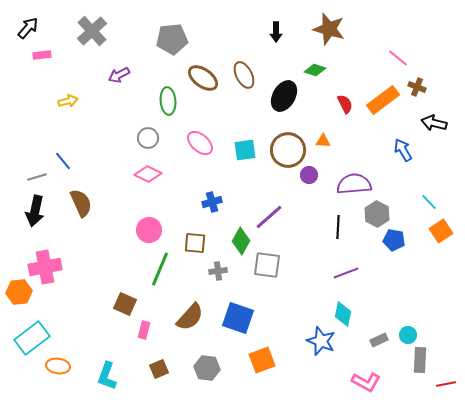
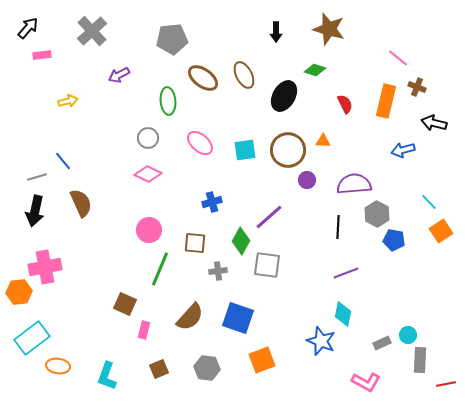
orange rectangle at (383, 100): moved 3 px right, 1 px down; rotated 40 degrees counterclockwise
blue arrow at (403, 150): rotated 75 degrees counterclockwise
purple circle at (309, 175): moved 2 px left, 5 px down
gray rectangle at (379, 340): moved 3 px right, 3 px down
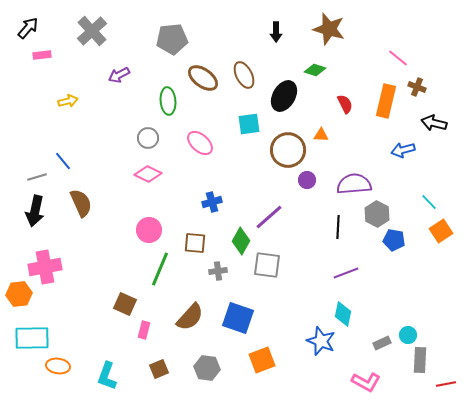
orange triangle at (323, 141): moved 2 px left, 6 px up
cyan square at (245, 150): moved 4 px right, 26 px up
orange hexagon at (19, 292): moved 2 px down
cyan rectangle at (32, 338): rotated 36 degrees clockwise
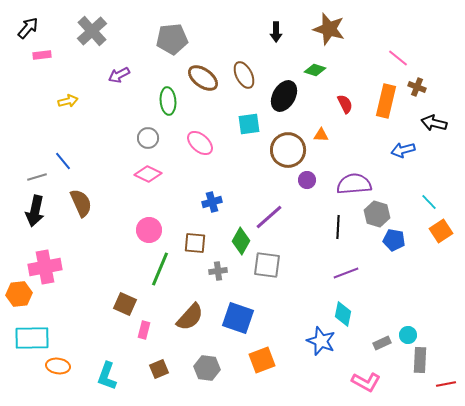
gray hexagon at (377, 214): rotated 10 degrees counterclockwise
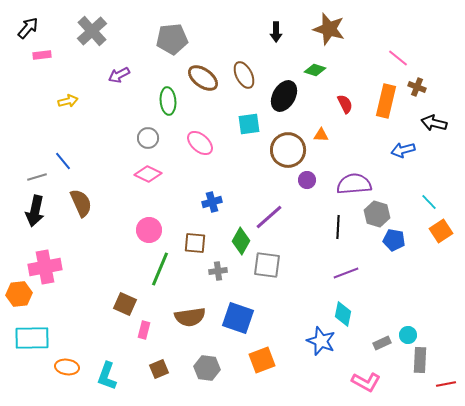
brown semicircle at (190, 317): rotated 40 degrees clockwise
orange ellipse at (58, 366): moved 9 px right, 1 px down
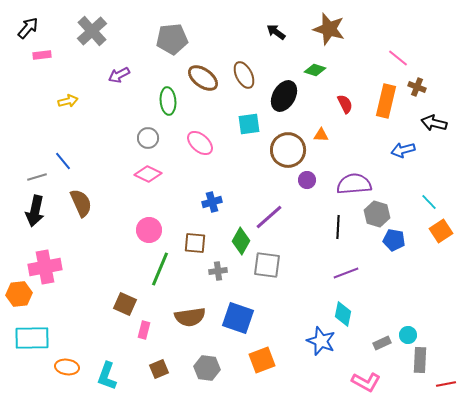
black arrow at (276, 32): rotated 126 degrees clockwise
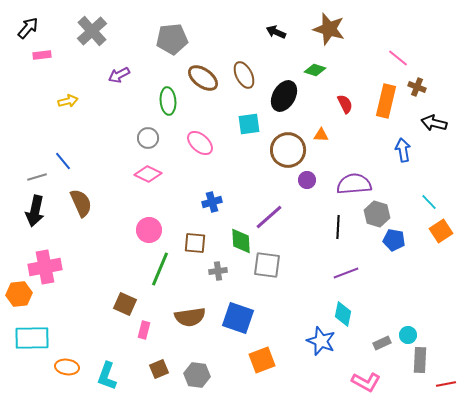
black arrow at (276, 32): rotated 12 degrees counterclockwise
blue arrow at (403, 150): rotated 95 degrees clockwise
green diamond at (241, 241): rotated 32 degrees counterclockwise
gray hexagon at (207, 368): moved 10 px left, 7 px down
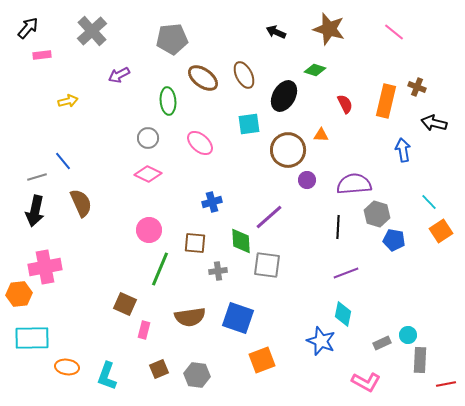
pink line at (398, 58): moved 4 px left, 26 px up
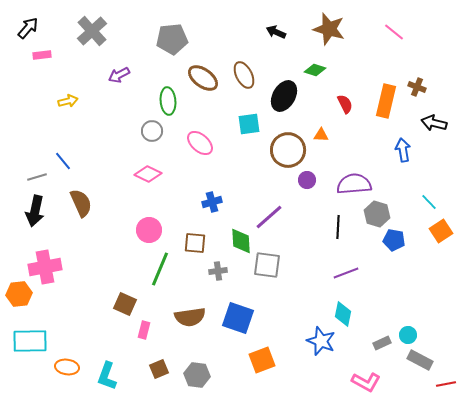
gray circle at (148, 138): moved 4 px right, 7 px up
cyan rectangle at (32, 338): moved 2 px left, 3 px down
gray rectangle at (420, 360): rotated 65 degrees counterclockwise
